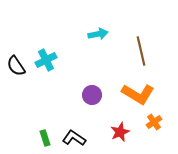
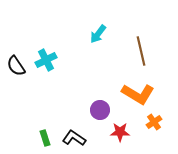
cyan arrow: rotated 138 degrees clockwise
purple circle: moved 8 px right, 15 px down
red star: rotated 24 degrees clockwise
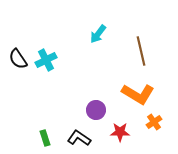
black semicircle: moved 2 px right, 7 px up
purple circle: moved 4 px left
black L-shape: moved 5 px right
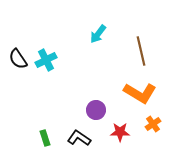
orange L-shape: moved 2 px right, 1 px up
orange cross: moved 1 px left, 2 px down
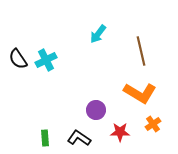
green rectangle: rotated 14 degrees clockwise
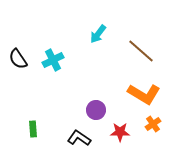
brown line: rotated 36 degrees counterclockwise
cyan cross: moved 7 px right
orange L-shape: moved 4 px right, 1 px down
green rectangle: moved 12 px left, 9 px up
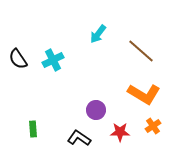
orange cross: moved 2 px down
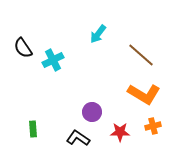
brown line: moved 4 px down
black semicircle: moved 5 px right, 11 px up
purple circle: moved 4 px left, 2 px down
orange cross: rotated 21 degrees clockwise
black L-shape: moved 1 px left
